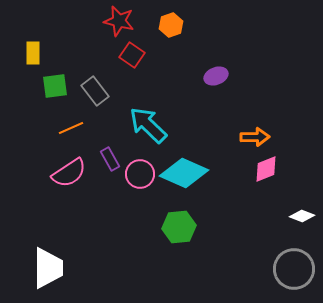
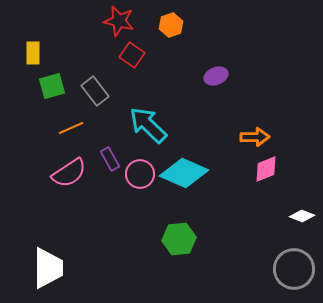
green square: moved 3 px left; rotated 8 degrees counterclockwise
green hexagon: moved 12 px down
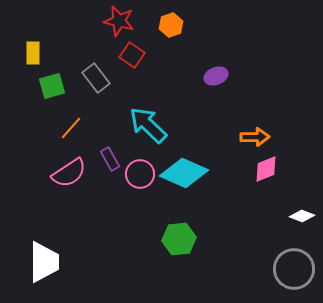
gray rectangle: moved 1 px right, 13 px up
orange line: rotated 25 degrees counterclockwise
white trapezoid: moved 4 px left, 6 px up
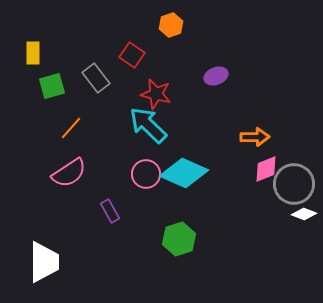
red star: moved 37 px right, 73 px down
purple rectangle: moved 52 px down
pink circle: moved 6 px right
white diamond: moved 2 px right, 2 px up
green hexagon: rotated 12 degrees counterclockwise
gray circle: moved 85 px up
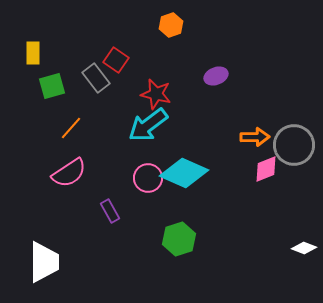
red square: moved 16 px left, 5 px down
cyan arrow: rotated 81 degrees counterclockwise
pink circle: moved 2 px right, 4 px down
gray circle: moved 39 px up
white diamond: moved 34 px down
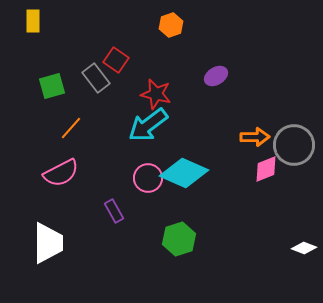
yellow rectangle: moved 32 px up
purple ellipse: rotated 10 degrees counterclockwise
pink semicircle: moved 8 px left; rotated 6 degrees clockwise
purple rectangle: moved 4 px right
white trapezoid: moved 4 px right, 19 px up
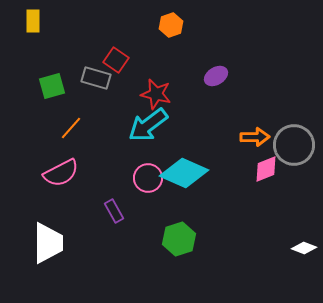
gray rectangle: rotated 36 degrees counterclockwise
